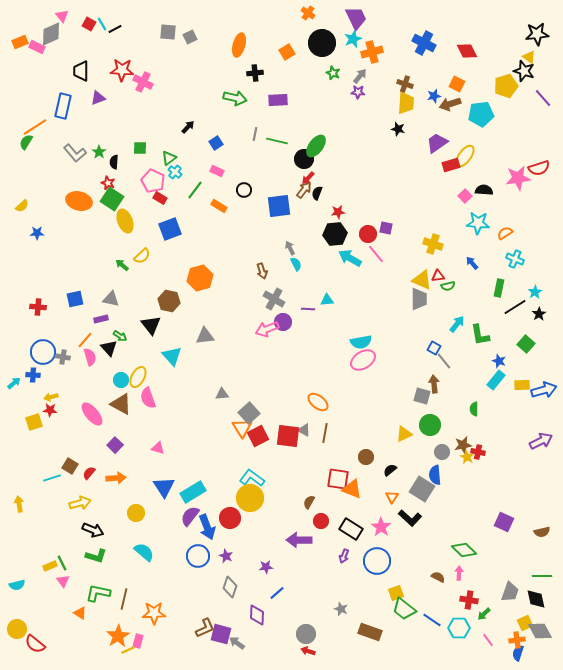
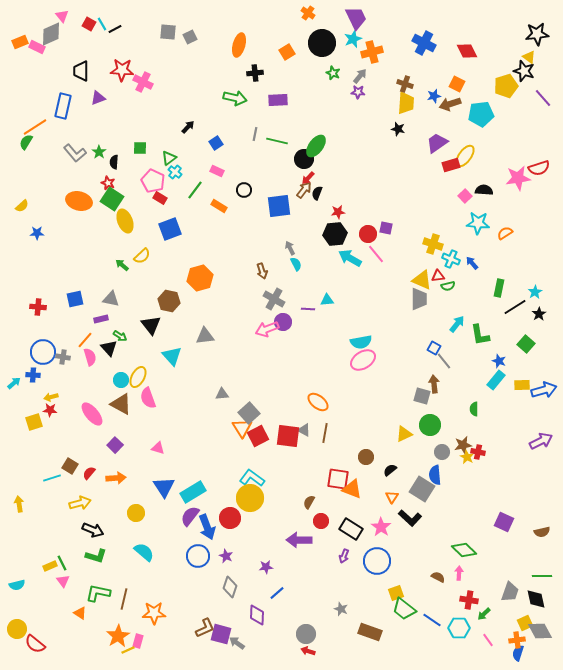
cyan cross at (515, 259): moved 64 px left
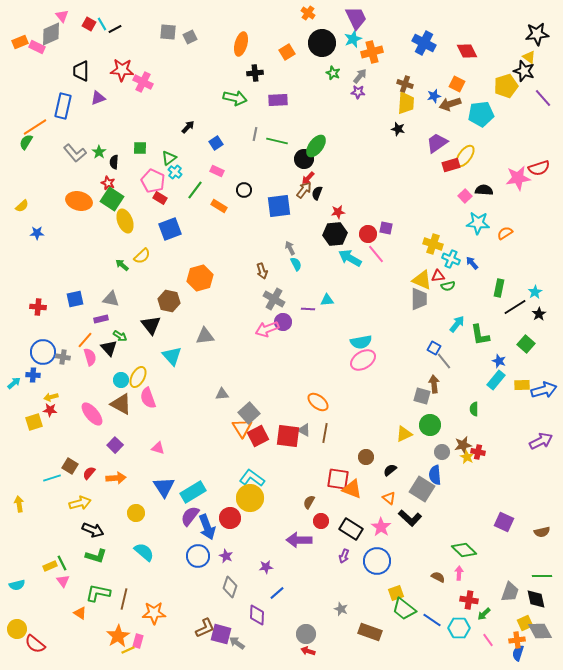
orange ellipse at (239, 45): moved 2 px right, 1 px up
orange triangle at (392, 497): moved 3 px left, 1 px down; rotated 24 degrees counterclockwise
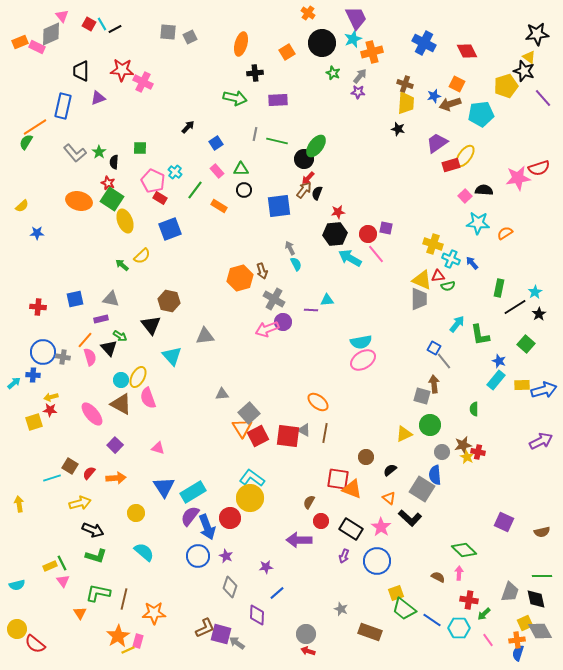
green triangle at (169, 158): moved 72 px right, 11 px down; rotated 35 degrees clockwise
pink rectangle at (217, 171): rotated 24 degrees clockwise
orange hexagon at (200, 278): moved 40 px right
purple line at (308, 309): moved 3 px right, 1 px down
orange triangle at (80, 613): rotated 24 degrees clockwise
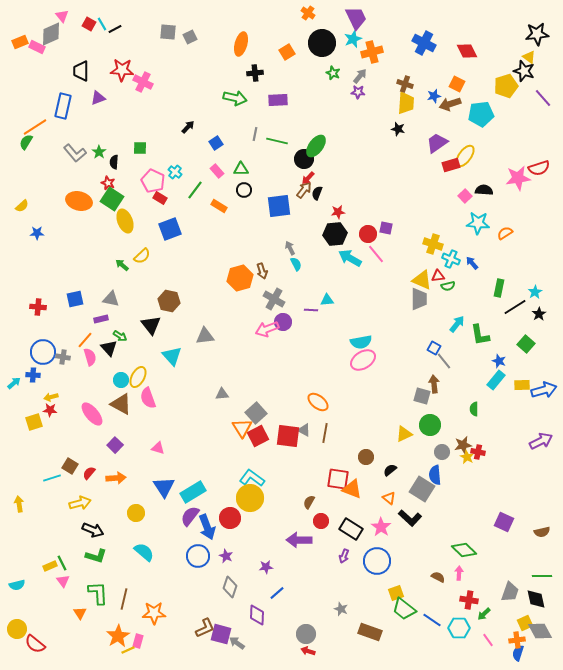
gray square at (249, 413): moved 7 px right
green L-shape at (98, 593): rotated 75 degrees clockwise
